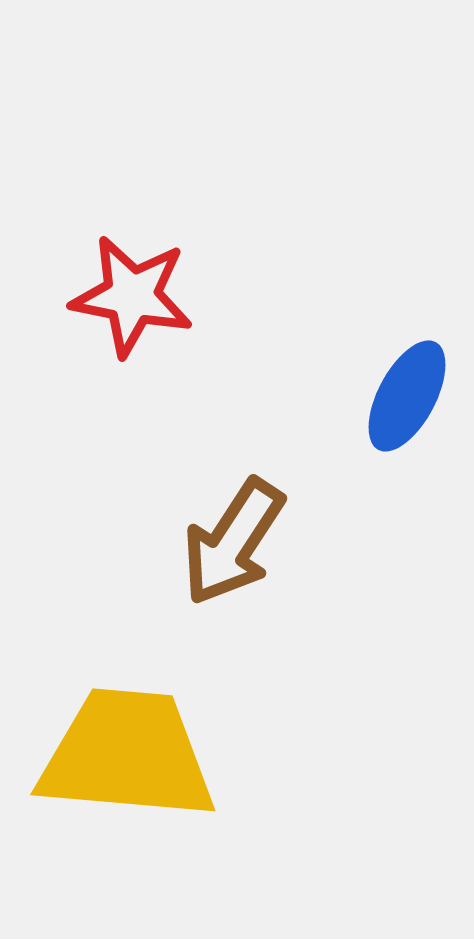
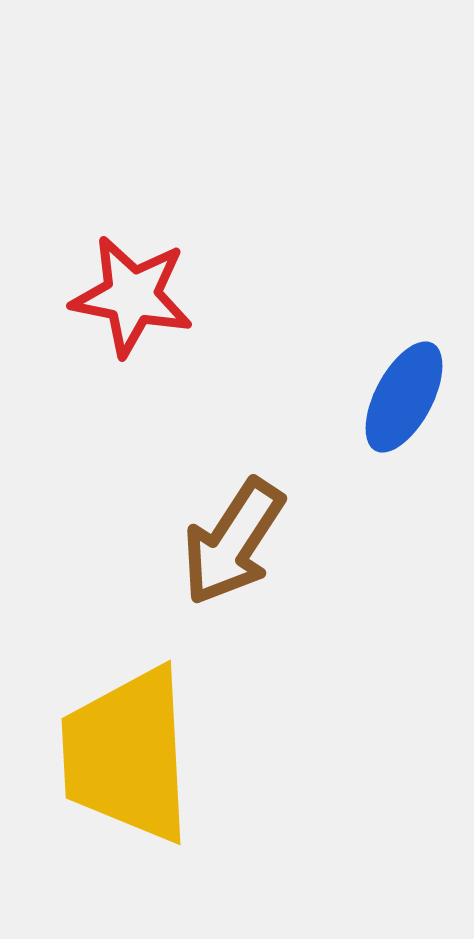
blue ellipse: moved 3 px left, 1 px down
yellow trapezoid: rotated 98 degrees counterclockwise
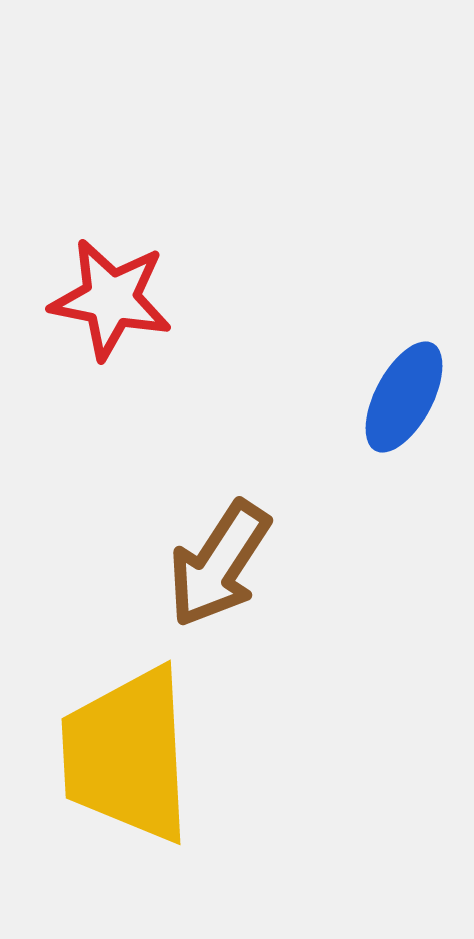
red star: moved 21 px left, 3 px down
brown arrow: moved 14 px left, 22 px down
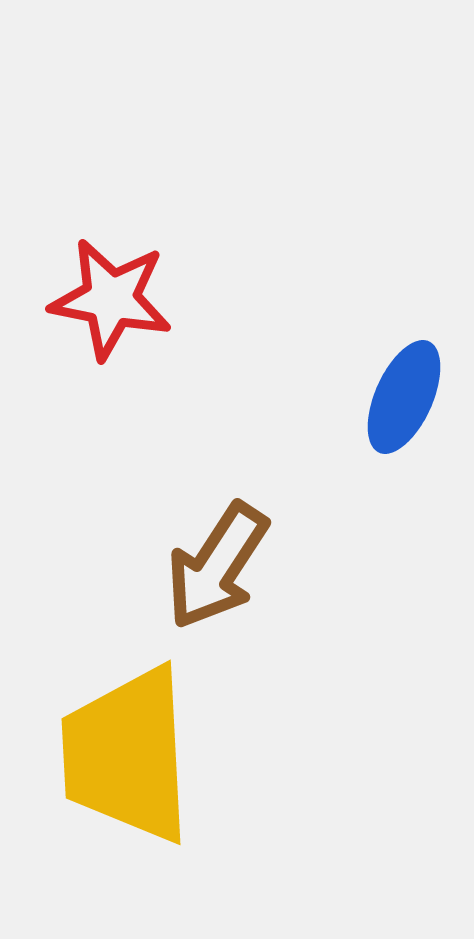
blue ellipse: rotated 4 degrees counterclockwise
brown arrow: moved 2 px left, 2 px down
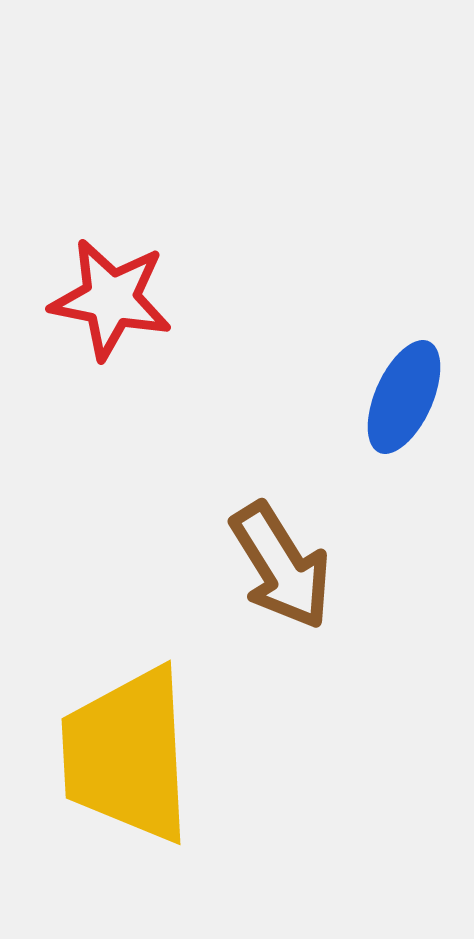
brown arrow: moved 64 px right; rotated 65 degrees counterclockwise
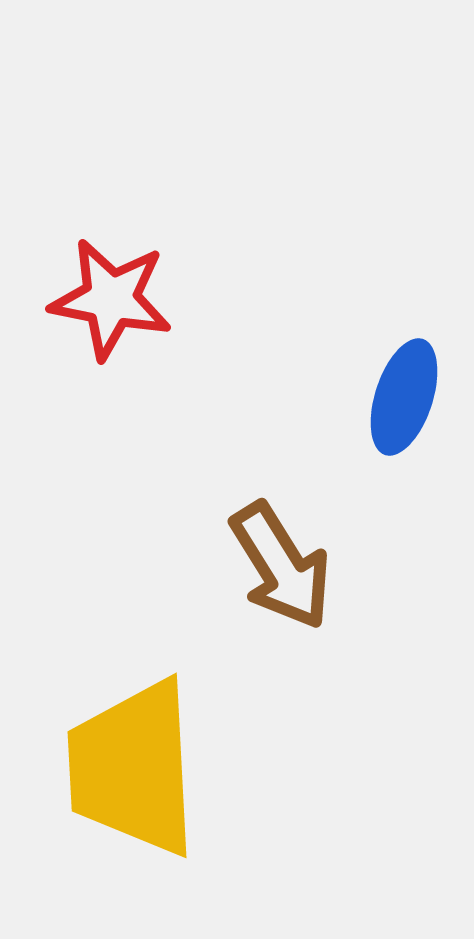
blue ellipse: rotated 6 degrees counterclockwise
yellow trapezoid: moved 6 px right, 13 px down
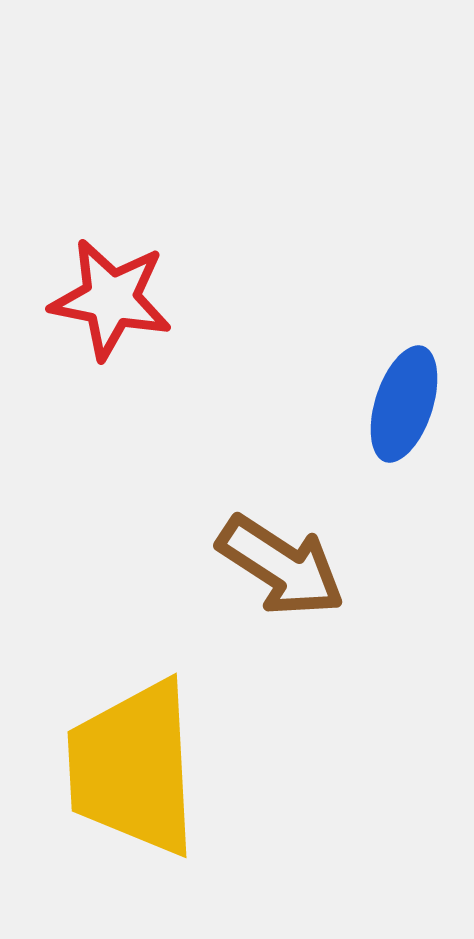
blue ellipse: moved 7 px down
brown arrow: rotated 25 degrees counterclockwise
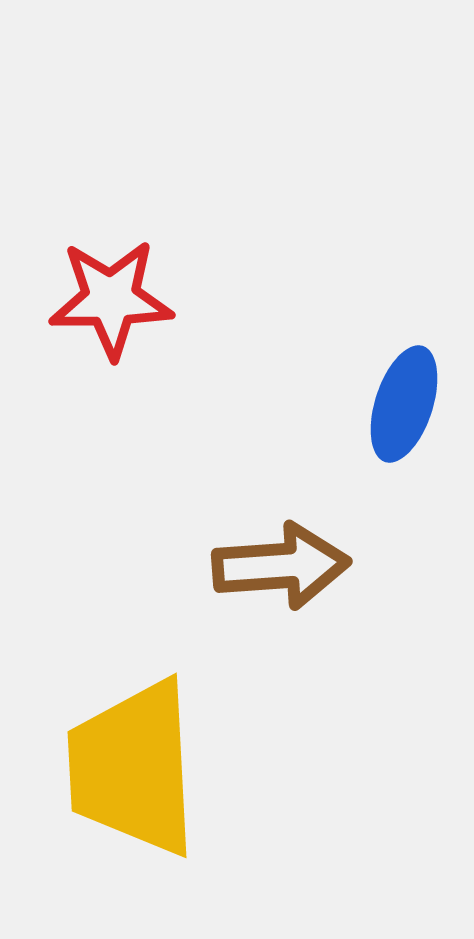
red star: rotated 12 degrees counterclockwise
brown arrow: rotated 37 degrees counterclockwise
